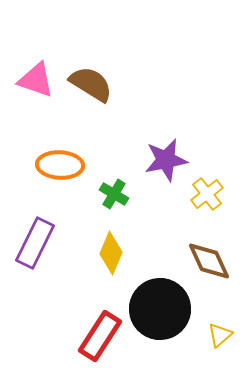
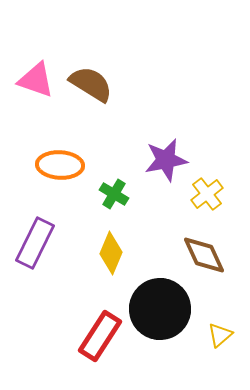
brown diamond: moved 5 px left, 6 px up
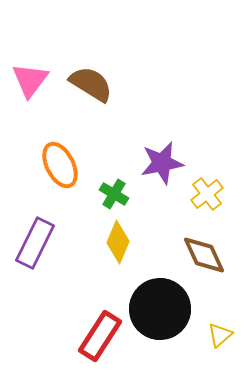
pink triangle: moved 6 px left; rotated 48 degrees clockwise
purple star: moved 4 px left, 3 px down
orange ellipse: rotated 60 degrees clockwise
yellow diamond: moved 7 px right, 11 px up
